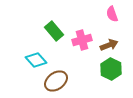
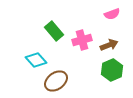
pink semicircle: rotated 91 degrees counterclockwise
green hexagon: moved 1 px right, 1 px down; rotated 10 degrees clockwise
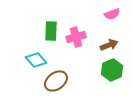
green rectangle: moved 3 px left; rotated 42 degrees clockwise
pink cross: moved 6 px left, 3 px up
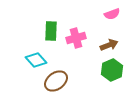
pink cross: moved 1 px down
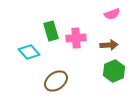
green rectangle: rotated 18 degrees counterclockwise
pink cross: rotated 12 degrees clockwise
brown arrow: rotated 18 degrees clockwise
cyan diamond: moved 7 px left, 8 px up
green hexagon: moved 2 px right, 1 px down
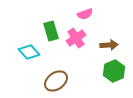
pink semicircle: moved 27 px left
pink cross: rotated 30 degrees counterclockwise
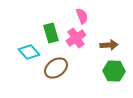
pink semicircle: moved 3 px left, 2 px down; rotated 91 degrees counterclockwise
green rectangle: moved 2 px down
green hexagon: rotated 25 degrees clockwise
brown ellipse: moved 13 px up
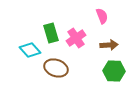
pink semicircle: moved 20 px right
cyan diamond: moved 1 px right, 2 px up
brown ellipse: rotated 55 degrees clockwise
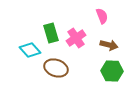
brown arrow: rotated 18 degrees clockwise
green hexagon: moved 2 px left
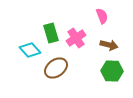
brown ellipse: rotated 55 degrees counterclockwise
